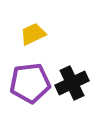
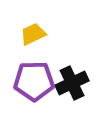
purple pentagon: moved 4 px right, 2 px up; rotated 6 degrees clockwise
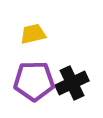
yellow trapezoid: rotated 12 degrees clockwise
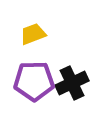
yellow trapezoid: rotated 8 degrees counterclockwise
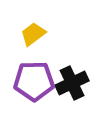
yellow trapezoid: rotated 16 degrees counterclockwise
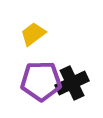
purple pentagon: moved 7 px right
